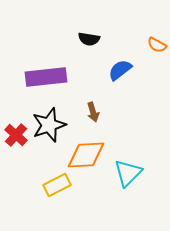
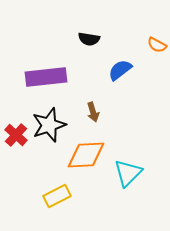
yellow rectangle: moved 11 px down
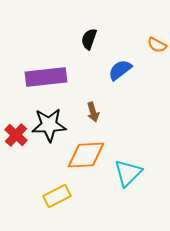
black semicircle: rotated 100 degrees clockwise
black star: rotated 16 degrees clockwise
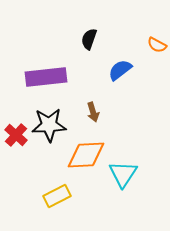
cyan triangle: moved 5 px left, 1 px down; rotated 12 degrees counterclockwise
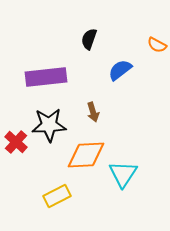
red cross: moved 7 px down
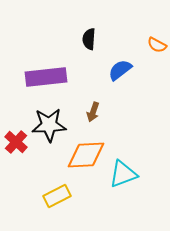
black semicircle: rotated 15 degrees counterclockwise
brown arrow: rotated 36 degrees clockwise
cyan triangle: rotated 36 degrees clockwise
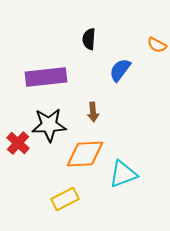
blue semicircle: rotated 15 degrees counterclockwise
brown arrow: rotated 24 degrees counterclockwise
red cross: moved 2 px right, 1 px down
orange diamond: moved 1 px left, 1 px up
yellow rectangle: moved 8 px right, 3 px down
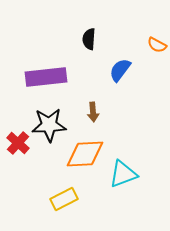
yellow rectangle: moved 1 px left
